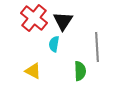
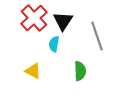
red cross: rotated 8 degrees clockwise
gray line: moved 11 px up; rotated 16 degrees counterclockwise
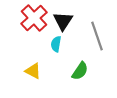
cyan semicircle: moved 2 px right
green semicircle: rotated 36 degrees clockwise
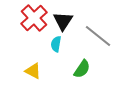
gray line: moved 1 px right; rotated 32 degrees counterclockwise
green semicircle: moved 2 px right, 2 px up
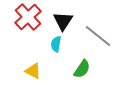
red cross: moved 6 px left, 1 px up
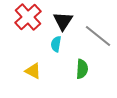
green semicircle: rotated 30 degrees counterclockwise
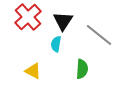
gray line: moved 1 px right, 1 px up
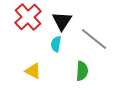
black triangle: moved 1 px left
gray line: moved 5 px left, 4 px down
green semicircle: moved 2 px down
